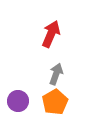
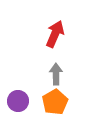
red arrow: moved 4 px right
gray arrow: rotated 20 degrees counterclockwise
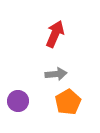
gray arrow: rotated 85 degrees clockwise
orange pentagon: moved 13 px right
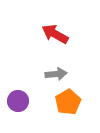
red arrow: rotated 84 degrees counterclockwise
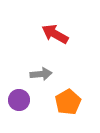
gray arrow: moved 15 px left
purple circle: moved 1 px right, 1 px up
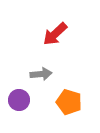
red arrow: rotated 72 degrees counterclockwise
orange pentagon: moved 1 px right; rotated 25 degrees counterclockwise
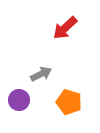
red arrow: moved 10 px right, 6 px up
gray arrow: rotated 20 degrees counterclockwise
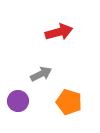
red arrow: moved 6 px left, 4 px down; rotated 152 degrees counterclockwise
purple circle: moved 1 px left, 1 px down
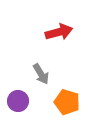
gray arrow: rotated 85 degrees clockwise
orange pentagon: moved 2 px left
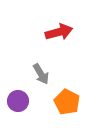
orange pentagon: rotated 10 degrees clockwise
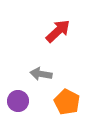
red arrow: moved 1 px left, 1 px up; rotated 28 degrees counterclockwise
gray arrow: rotated 130 degrees clockwise
